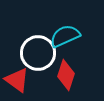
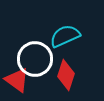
white circle: moved 3 px left, 6 px down
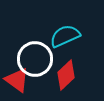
red diamond: rotated 28 degrees clockwise
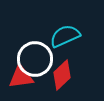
red diamond: moved 4 px left
red triangle: moved 4 px right, 3 px up; rotated 44 degrees counterclockwise
